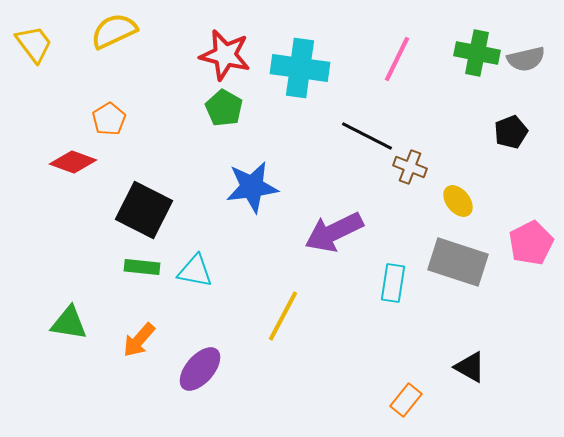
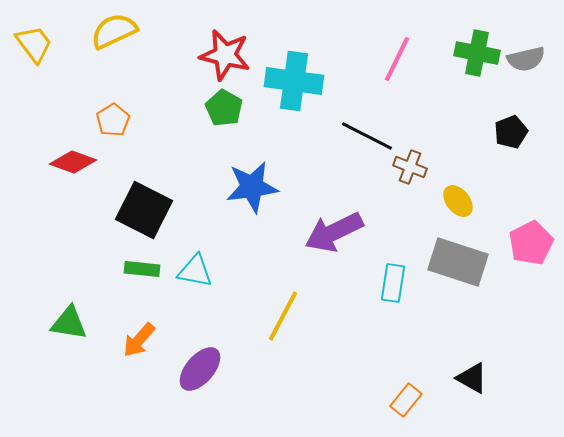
cyan cross: moved 6 px left, 13 px down
orange pentagon: moved 4 px right, 1 px down
green rectangle: moved 2 px down
black triangle: moved 2 px right, 11 px down
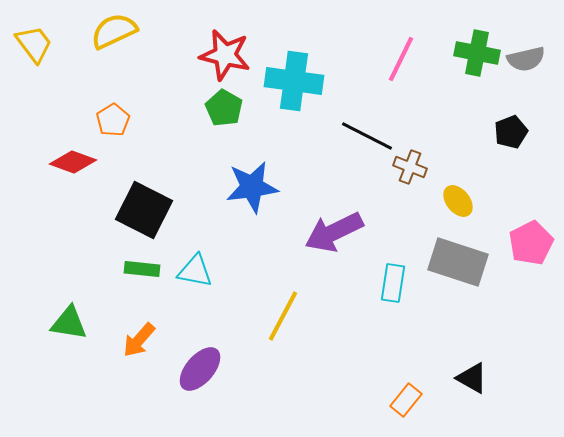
pink line: moved 4 px right
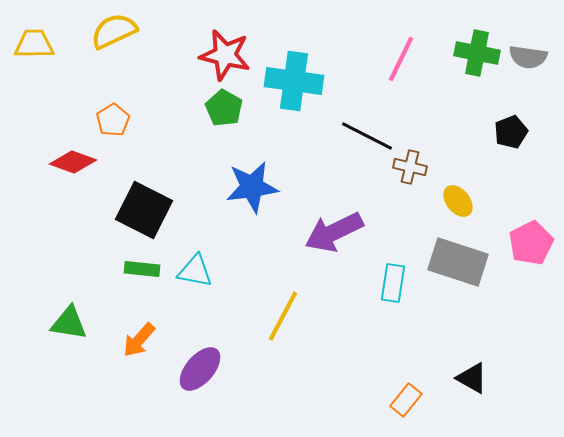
yellow trapezoid: rotated 54 degrees counterclockwise
gray semicircle: moved 2 px right, 2 px up; rotated 21 degrees clockwise
brown cross: rotated 8 degrees counterclockwise
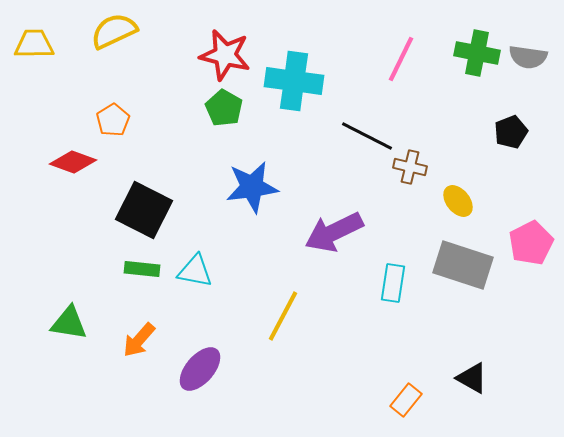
gray rectangle: moved 5 px right, 3 px down
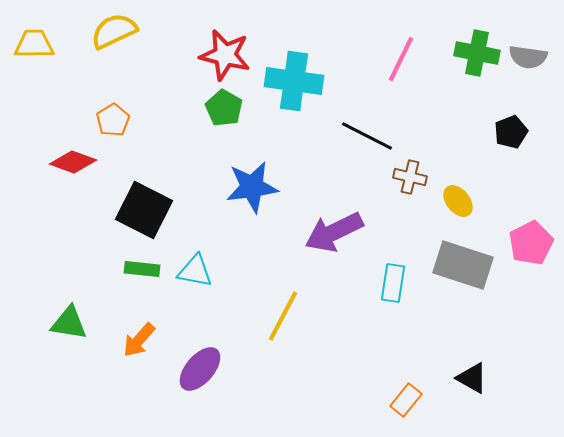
brown cross: moved 10 px down
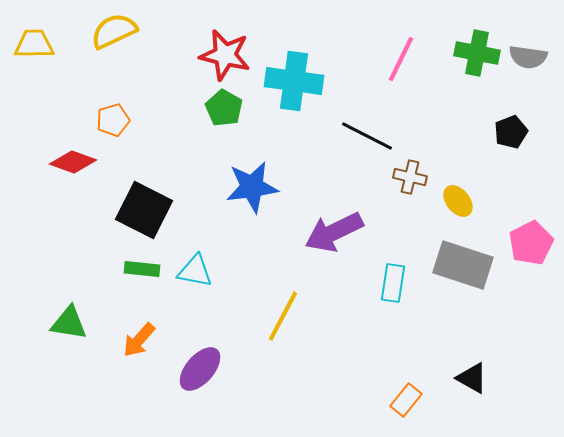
orange pentagon: rotated 16 degrees clockwise
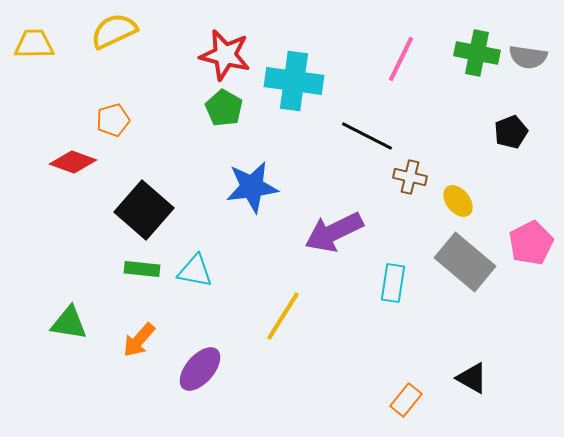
black square: rotated 14 degrees clockwise
gray rectangle: moved 2 px right, 3 px up; rotated 22 degrees clockwise
yellow line: rotated 4 degrees clockwise
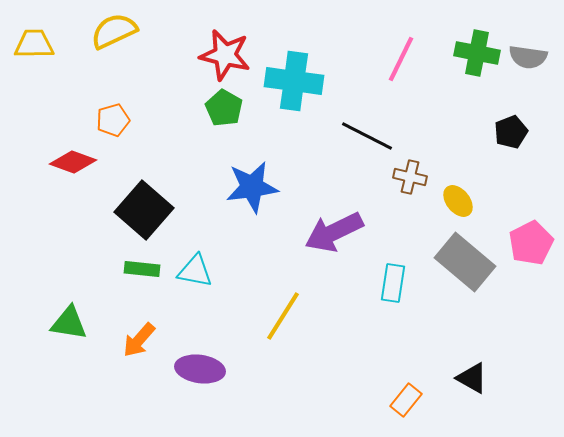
purple ellipse: rotated 57 degrees clockwise
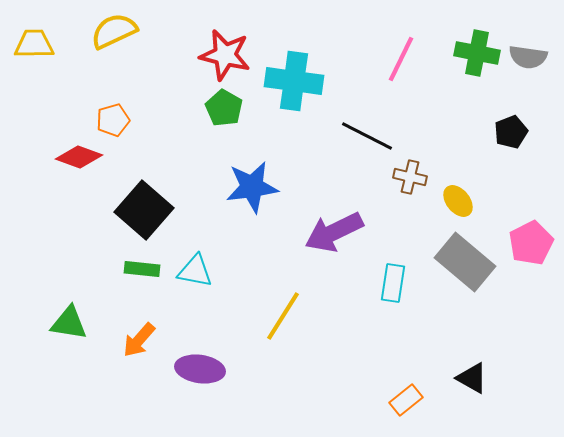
red diamond: moved 6 px right, 5 px up
orange rectangle: rotated 12 degrees clockwise
